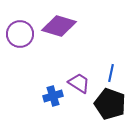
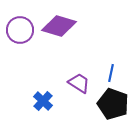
purple circle: moved 4 px up
blue cross: moved 10 px left, 5 px down; rotated 30 degrees counterclockwise
black pentagon: moved 3 px right
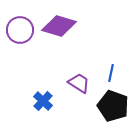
black pentagon: moved 2 px down
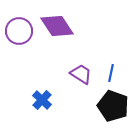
purple diamond: moved 2 px left; rotated 40 degrees clockwise
purple circle: moved 1 px left, 1 px down
purple trapezoid: moved 2 px right, 9 px up
blue cross: moved 1 px left, 1 px up
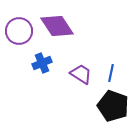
blue cross: moved 37 px up; rotated 24 degrees clockwise
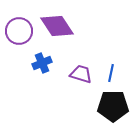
purple trapezoid: rotated 15 degrees counterclockwise
black pentagon: rotated 20 degrees counterclockwise
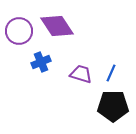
blue cross: moved 1 px left, 1 px up
blue line: rotated 12 degrees clockwise
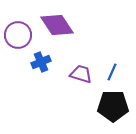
purple diamond: moved 1 px up
purple circle: moved 1 px left, 4 px down
blue line: moved 1 px right, 1 px up
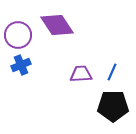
blue cross: moved 20 px left, 3 px down
purple trapezoid: rotated 20 degrees counterclockwise
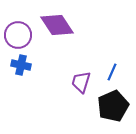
blue cross: rotated 36 degrees clockwise
purple trapezoid: moved 8 px down; rotated 70 degrees counterclockwise
black pentagon: rotated 24 degrees counterclockwise
